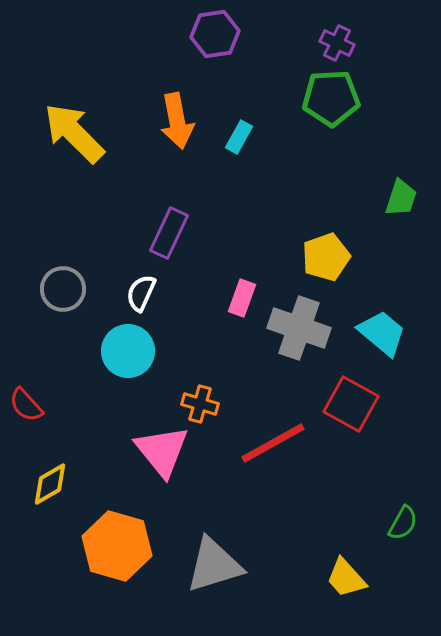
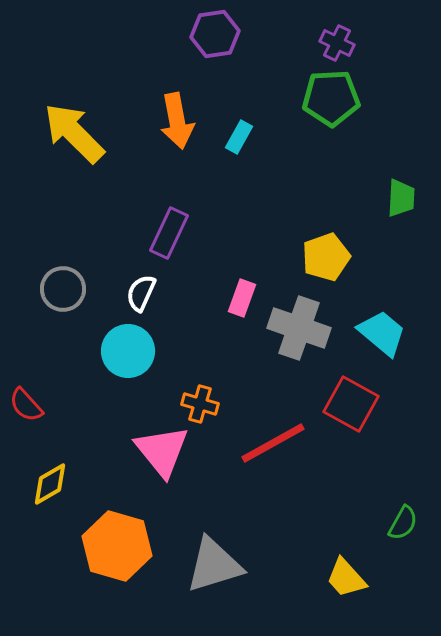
green trapezoid: rotated 15 degrees counterclockwise
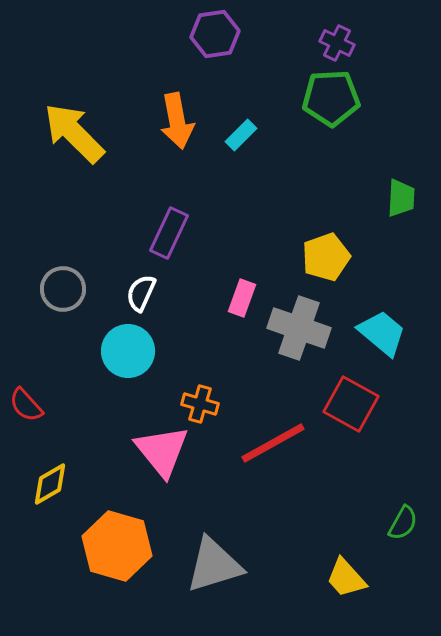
cyan rectangle: moved 2 px right, 2 px up; rotated 16 degrees clockwise
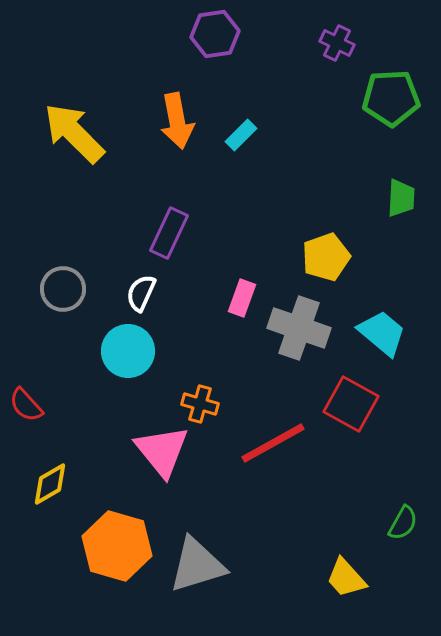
green pentagon: moved 60 px right
gray triangle: moved 17 px left
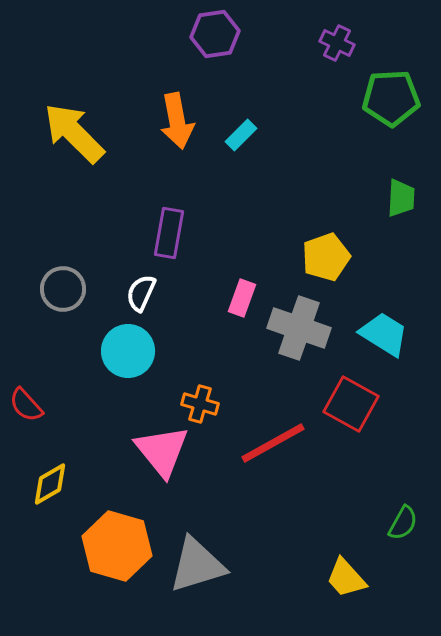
purple rectangle: rotated 15 degrees counterclockwise
cyan trapezoid: moved 2 px right, 1 px down; rotated 8 degrees counterclockwise
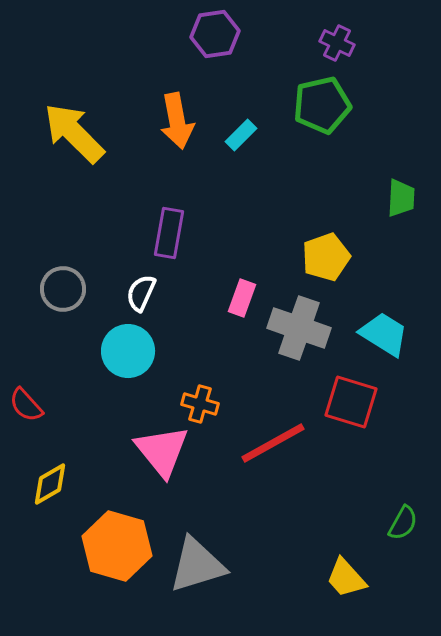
green pentagon: moved 69 px left, 7 px down; rotated 10 degrees counterclockwise
red square: moved 2 px up; rotated 12 degrees counterclockwise
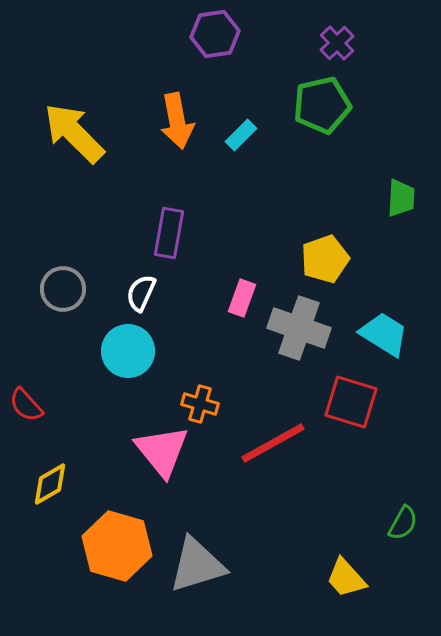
purple cross: rotated 20 degrees clockwise
yellow pentagon: moved 1 px left, 2 px down
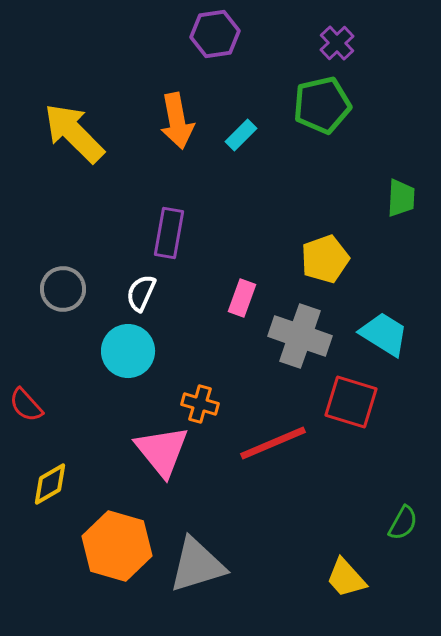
gray cross: moved 1 px right, 8 px down
red line: rotated 6 degrees clockwise
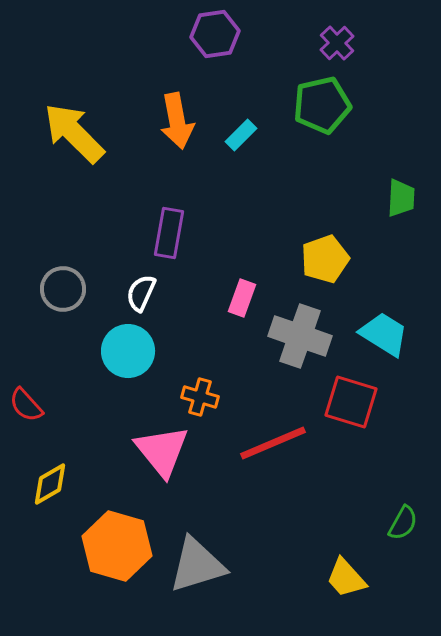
orange cross: moved 7 px up
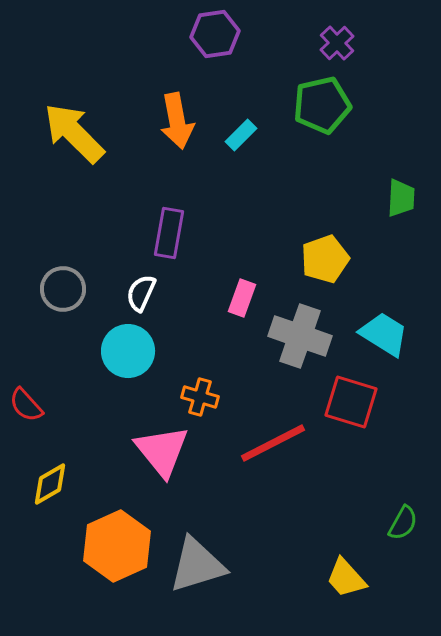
red line: rotated 4 degrees counterclockwise
orange hexagon: rotated 20 degrees clockwise
